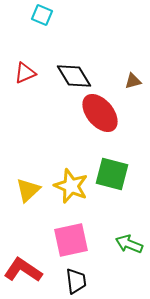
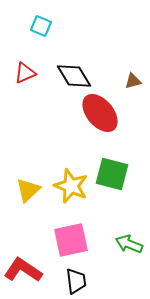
cyan square: moved 1 px left, 11 px down
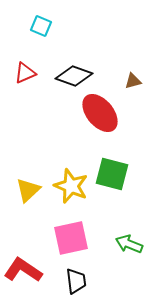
black diamond: rotated 39 degrees counterclockwise
pink square: moved 2 px up
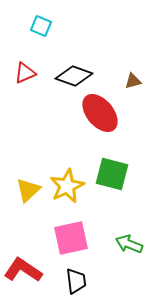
yellow star: moved 4 px left; rotated 24 degrees clockwise
